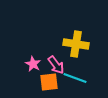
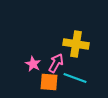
pink arrow: moved 2 px up; rotated 114 degrees counterclockwise
orange square: rotated 12 degrees clockwise
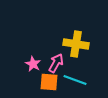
cyan line: moved 2 px down
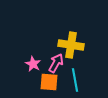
yellow cross: moved 5 px left, 1 px down
cyan line: rotated 60 degrees clockwise
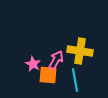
yellow cross: moved 9 px right, 6 px down
pink arrow: moved 3 px up
orange square: moved 1 px left, 7 px up
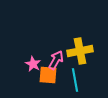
yellow cross: rotated 20 degrees counterclockwise
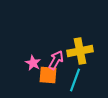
pink star: moved 1 px up
cyan line: rotated 30 degrees clockwise
